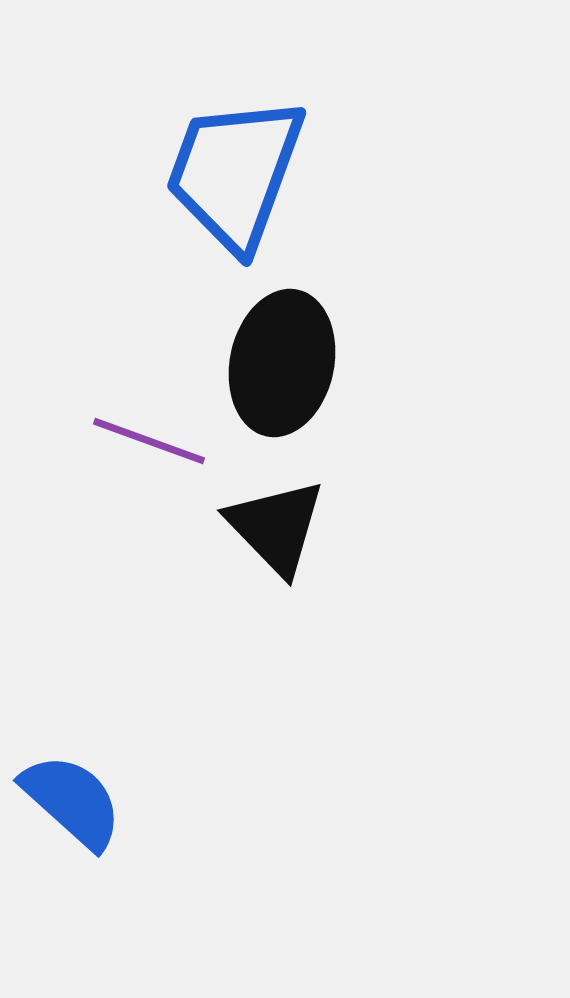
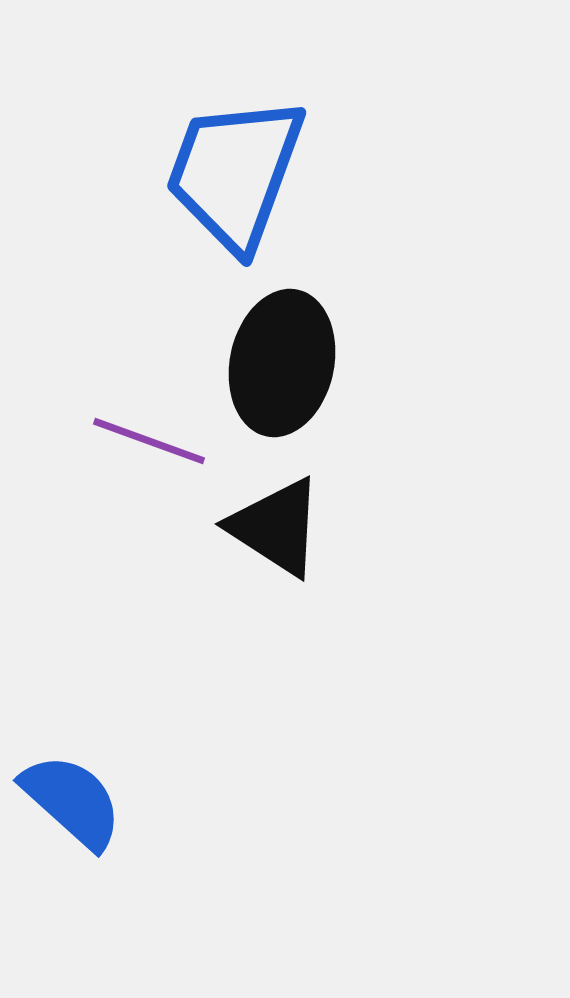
black triangle: rotated 13 degrees counterclockwise
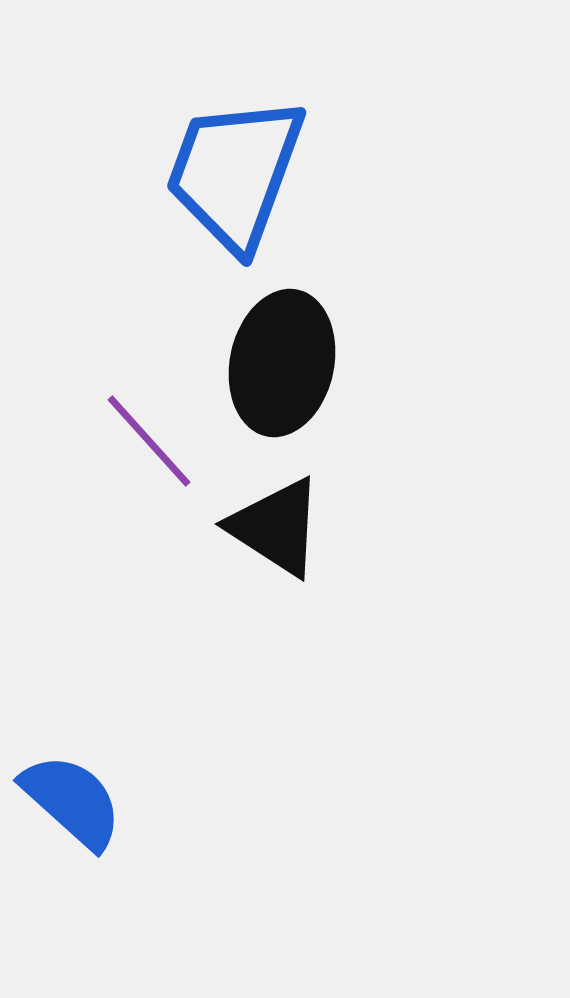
purple line: rotated 28 degrees clockwise
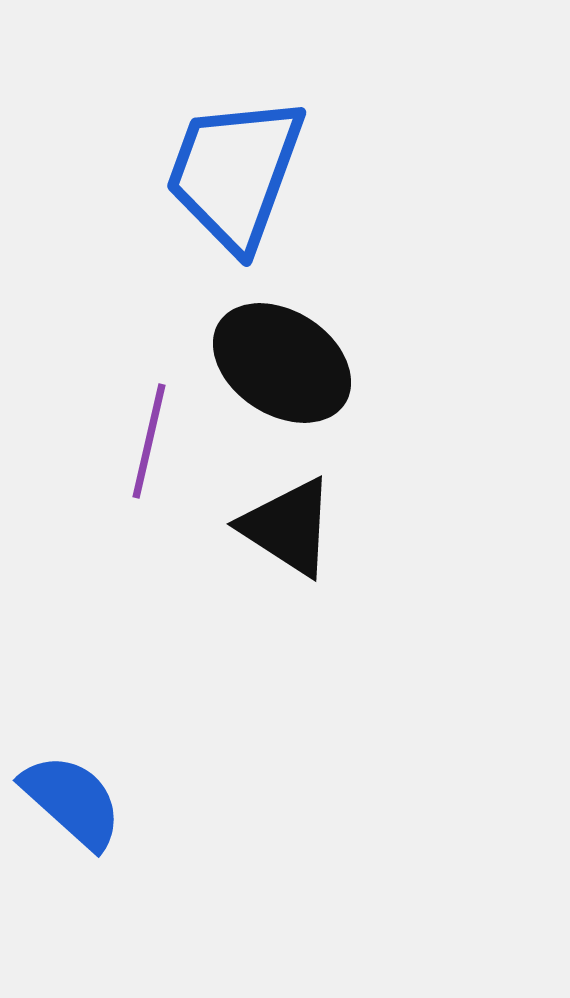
black ellipse: rotated 69 degrees counterclockwise
purple line: rotated 55 degrees clockwise
black triangle: moved 12 px right
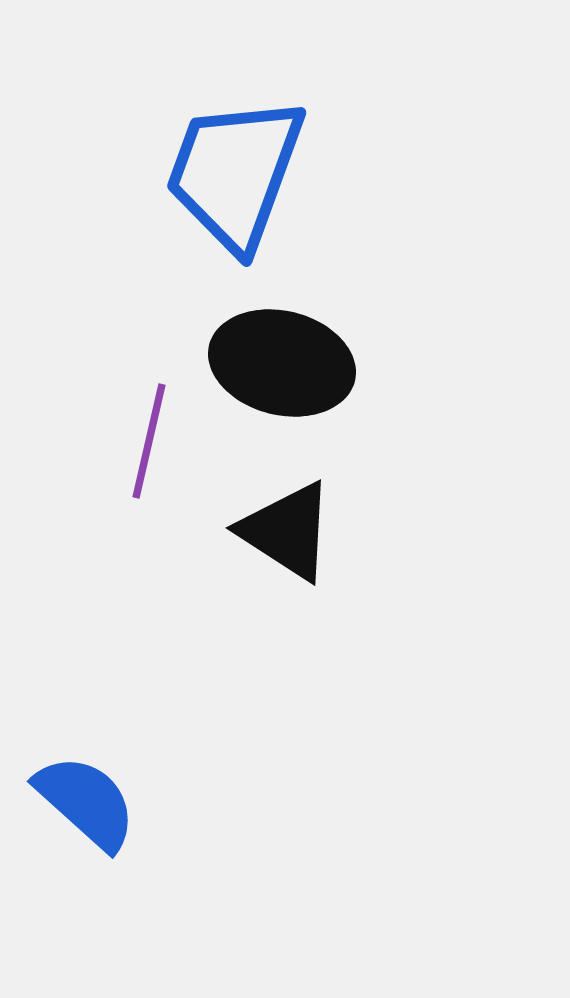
black ellipse: rotated 19 degrees counterclockwise
black triangle: moved 1 px left, 4 px down
blue semicircle: moved 14 px right, 1 px down
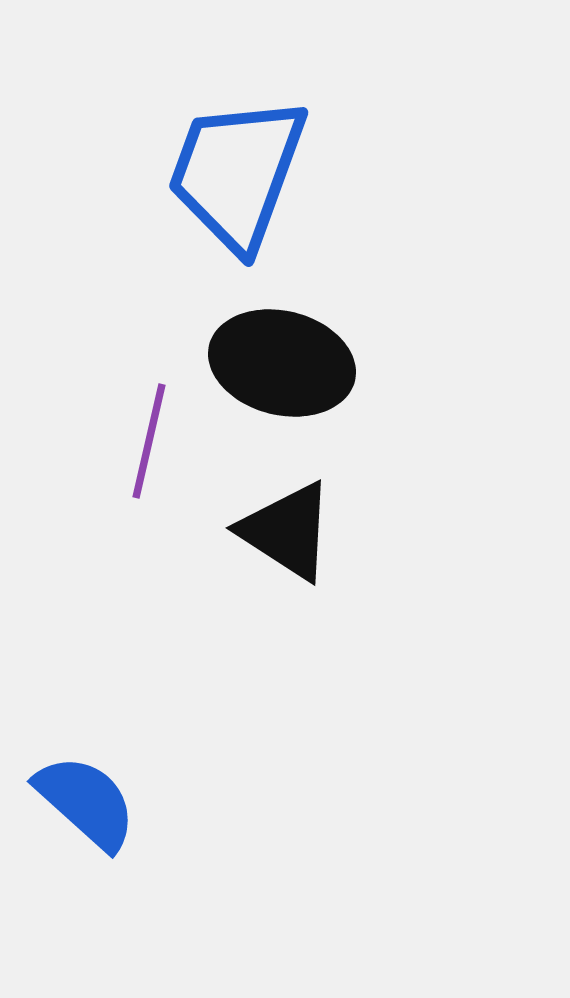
blue trapezoid: moved 2 px right
